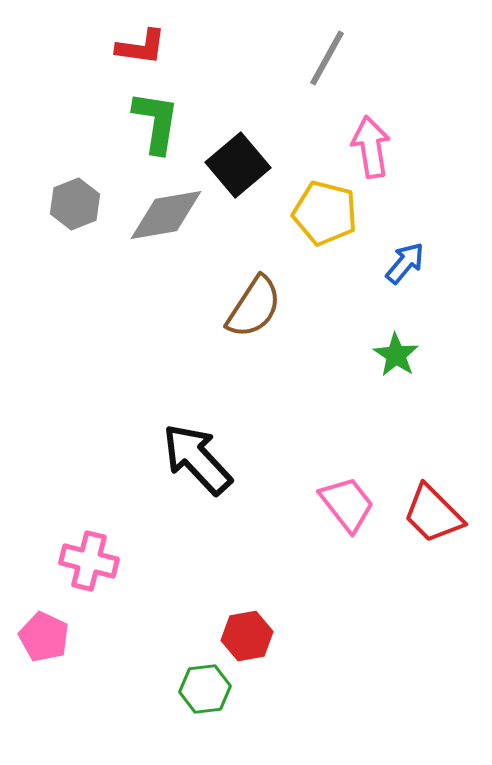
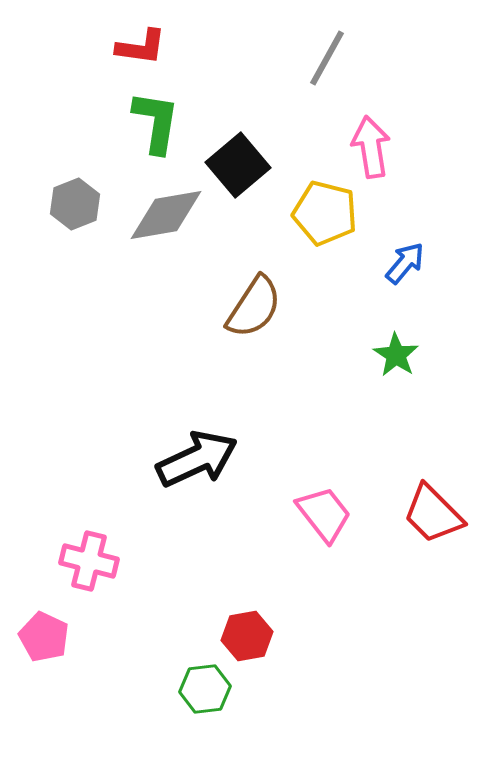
black arrow: rotated 108 degrees clockwise
pink trapezoid: moved 23 px left, 10 px down
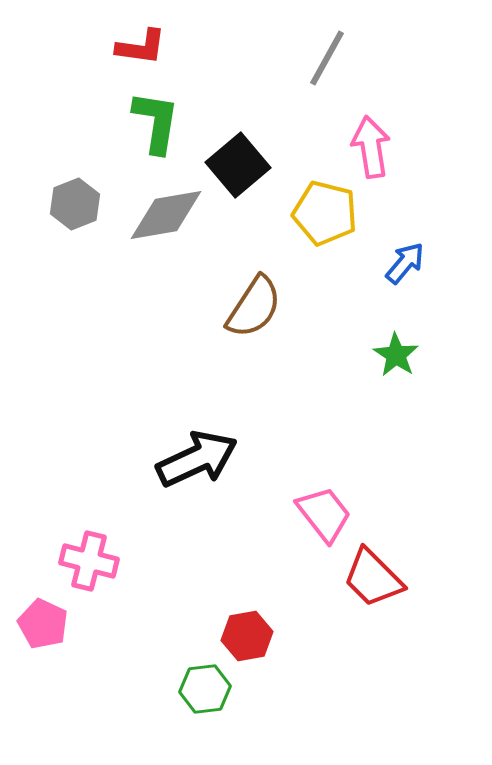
red trapezoid: moved 60 px left, 64 px down
pink pentagon: moved 1 px left, 13 px up
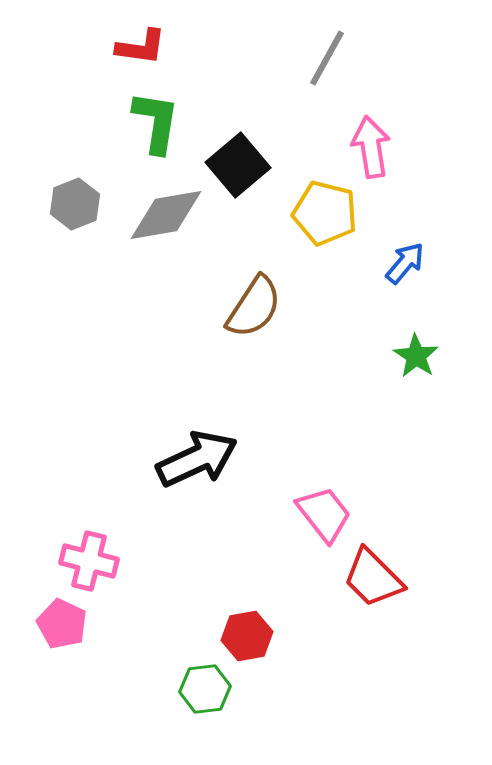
green star: moved 20 px right, 1 px down
pink pentagon: moved 19 px right
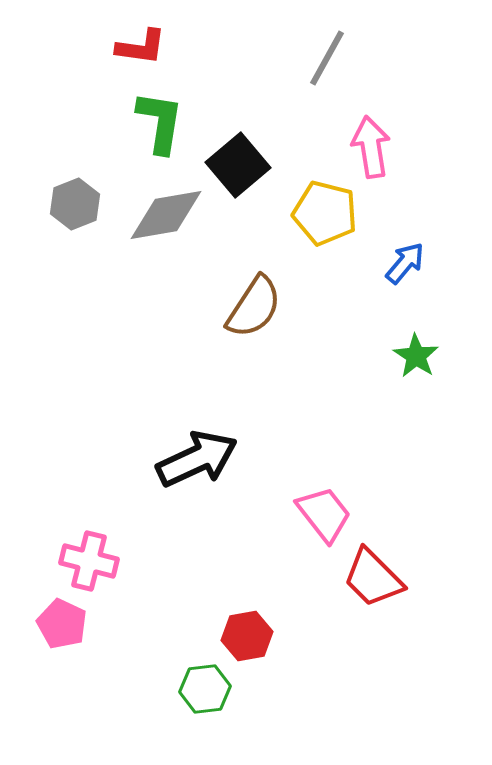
green L-shape: moved 4 px right
